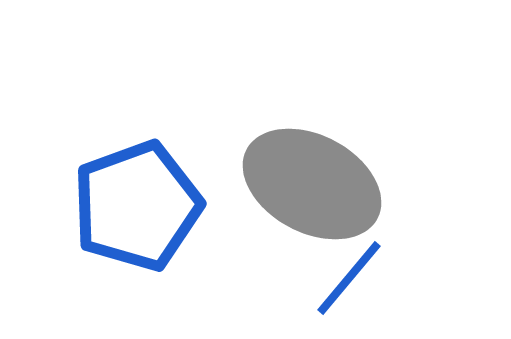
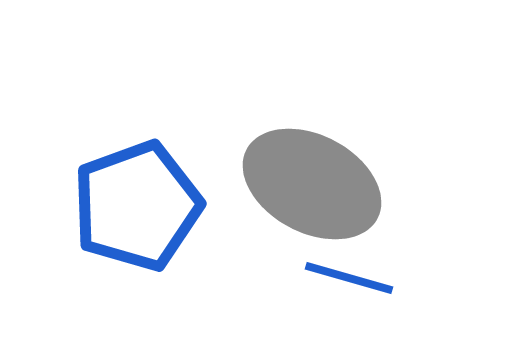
blue line: rotated 66 degrees clockwise
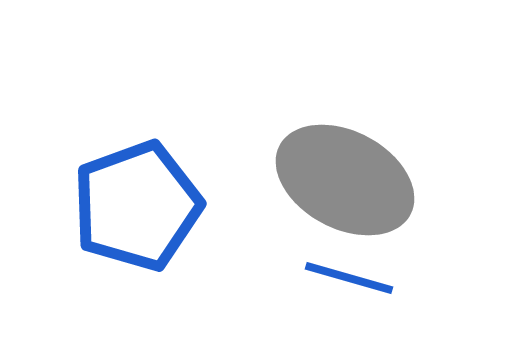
gray ellipse: moved 33 px right, 4 px up
